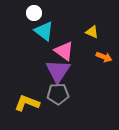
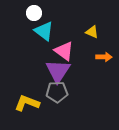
orange arrow: rotated 21 degrees counterclockwise
gray pentagon: moved 1 px left, 2 px up
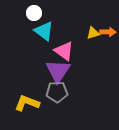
yellow triangle: moved 1 px right, 1 px down; rotated 40 degrees counterclockwise
orange arrow: moved 4 px right, 25 px up
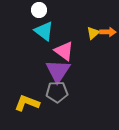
white circle: moved 5 px right, 3 px up
yellow triangle: rotated 24 degrees counterclockwise
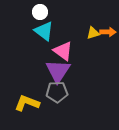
white circle: moved 1 px right, 2 px down
yellow triangle: rotated 24 degrees clockwise
pink triangle: moved 1 px left
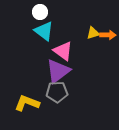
orange arrow: moved 3 px down
purple triangle: rotated 20 degrees clockwise
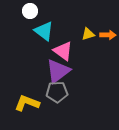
white circle: moved 10 px left, 1 px up
yellow triangle: moved 5 px left, 1 px down
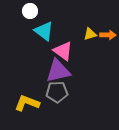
yellow triangle: moved 2 px right
purple triangle: rotated 24 degrees clockwise
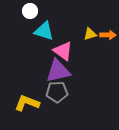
cyan triangle: rotated 20 degrees counterclockwise
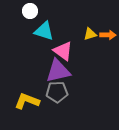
yellow L-shape: moved 2 px up
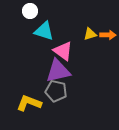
gray pentagon: moved 1 px left, 1 px up; rotated 15 degrees clockwise
yellow L-shape: moved 2 px right, 2 px down
